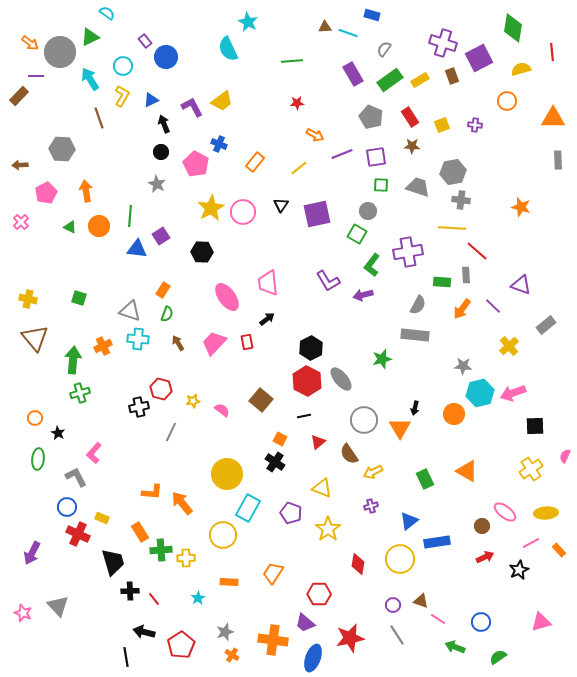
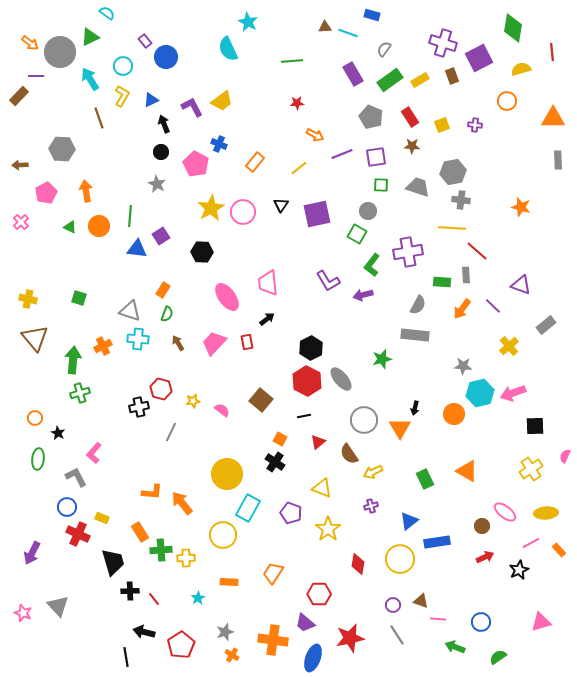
pink line at (438, 619): rotated 28 degrees counterclockwise
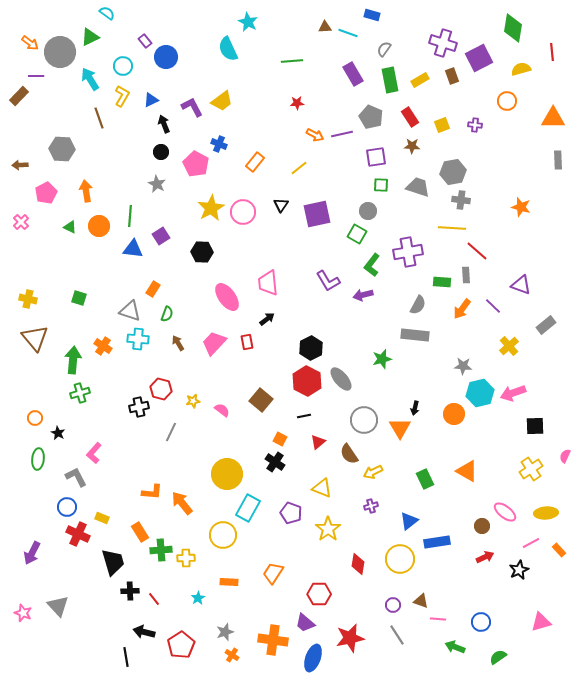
green rectangle at (390, 80): rotated 65 degrees counterclockwise
purple line at (342, 154): moved 20 px up; rotated 10 degrees clockwise
blue triangle at (137, 249): moved 4 px left
orange rectangle at (163, 290): moved 10 px left, 1 px up
orange cross at (103, 346): rotated 30 degrees counterclockwise
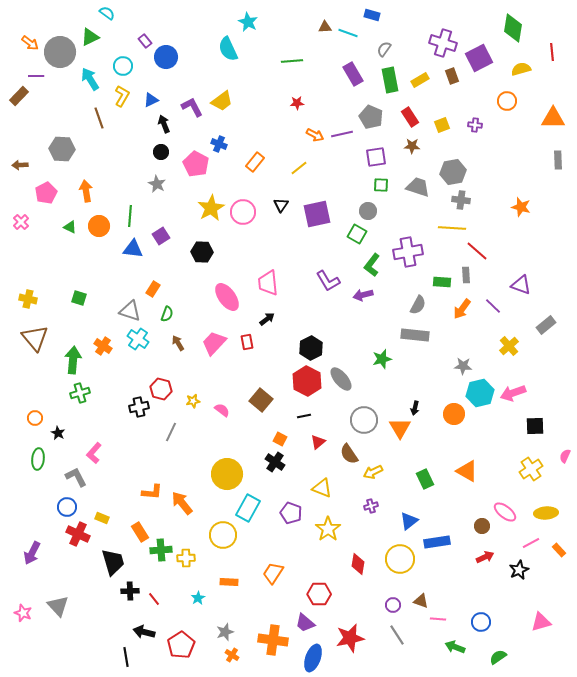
cyan cross at (138, 339): rotated 30 degrees clockwise
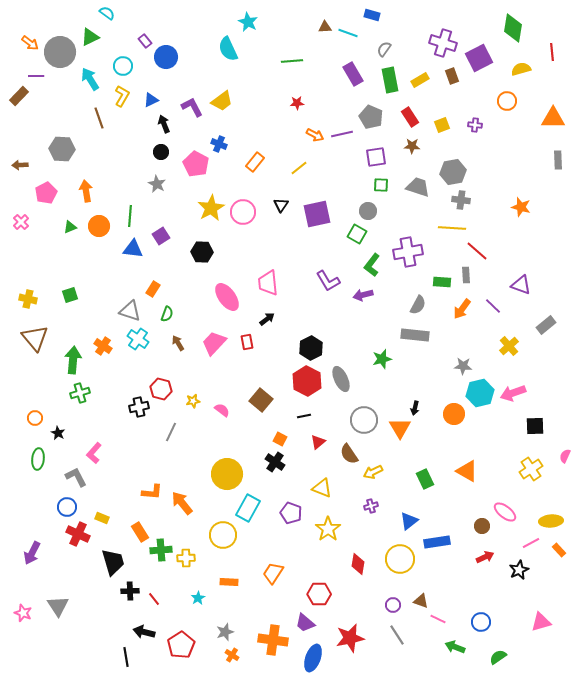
green triangle at (70, 227): rotated 48 degrees counterclockwise
green square at (79, 298): moved 9 px left, 3 px up; rotated 35 degrees counterclockwise
gray ellipse at (341, 379): rotated 15 degrees clockwise
yellow ellipse at (546, 513): moved 5 px right, 8 px down
gray triangle at (58, 606): rotated 10 degrees clockwise
pink line at (438, 619): rotated 21 degrees clockwise
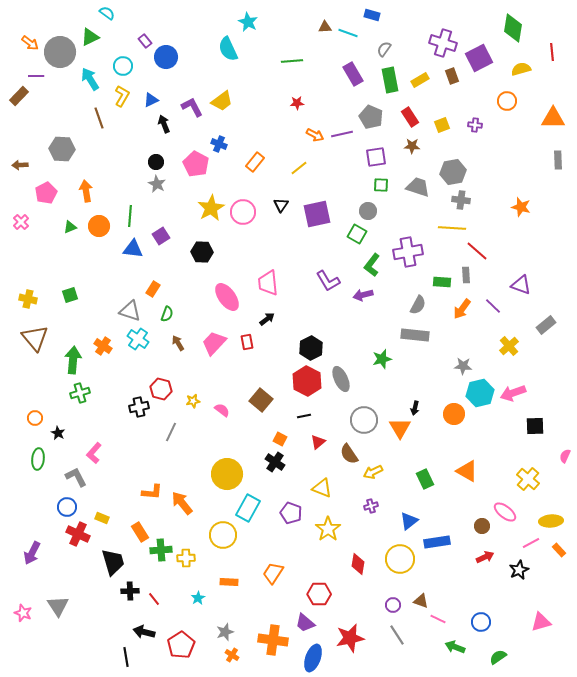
black circle at (161, 152): moved 5 px left, 10 px down
yellow cross at (531, 469): moved 3 px left, 10 px down; rotated 15 degrees counterclockwise
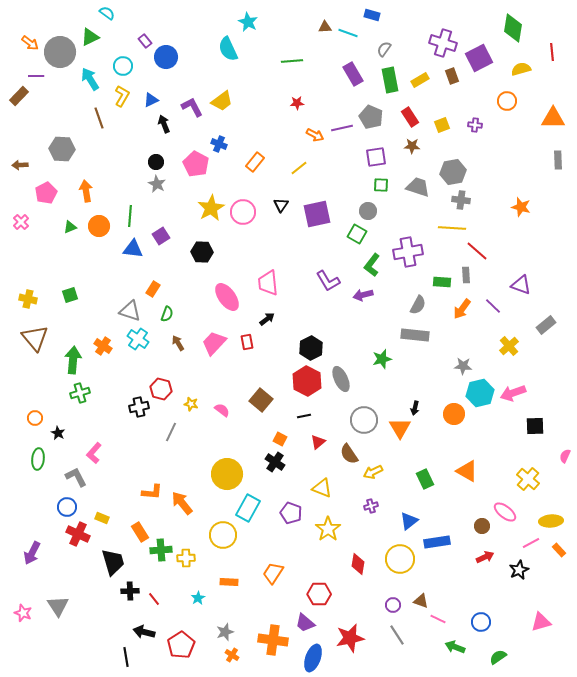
purple line at (342, 134): moved 6 px up
yellow star at (193, 401): moved 2 px left, 3 px down; rotated 24 degrees clockwise
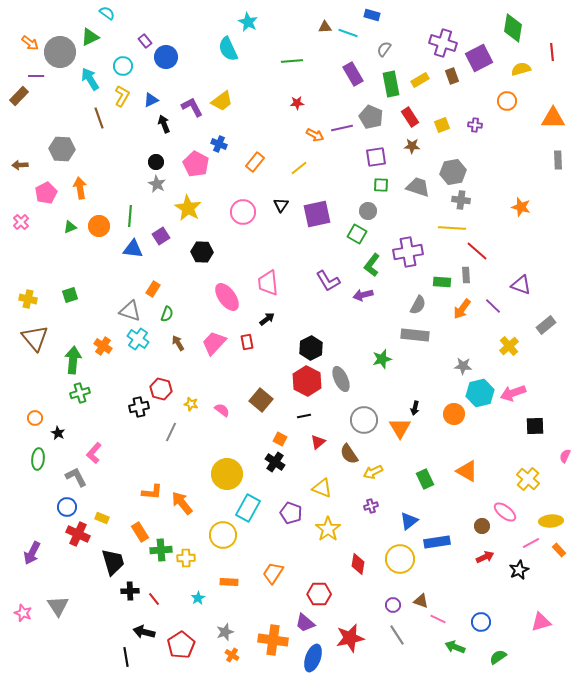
green rectangle at (390, 80): moved 1 px right, 4 px down
orange arrow at (86, 191): moved 6 px left, 3 px up
yellow star at (211, 208): moved 23 px left; rotated 12 degrees counterclockwise
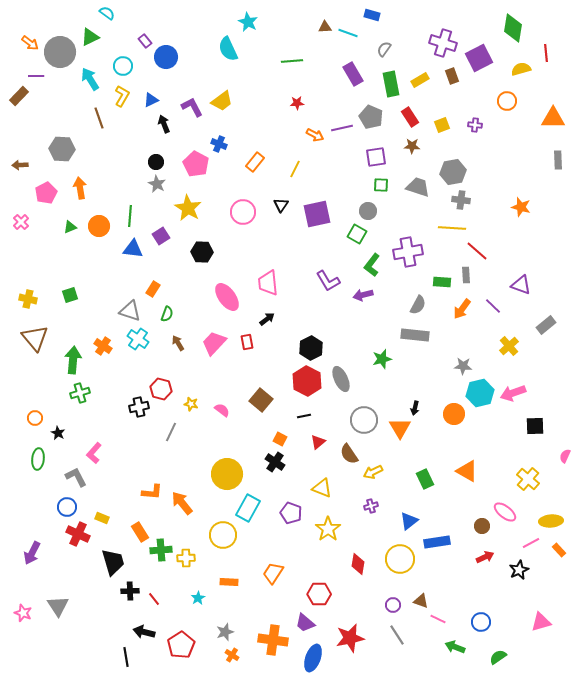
red line at (552, 52): moved 6 px left, 1 px down
yellow line at (299, 168): moved 4 px left, 1 px down; rotated 24 degrees counterclockwise
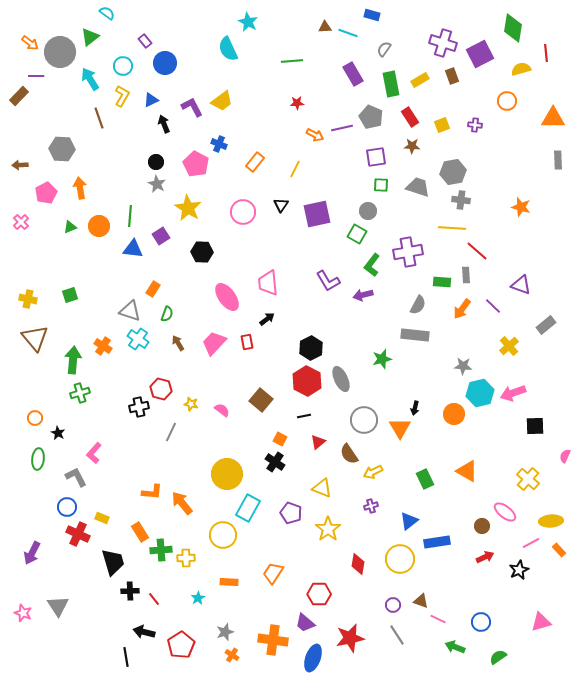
green triangle at (90, 37): rotated 12 degrees counterclockwise
blue circle at (166, 57): moved 1 px left, 6 px down
purple square at (479, 58): moved 1 px right, 4 px up
